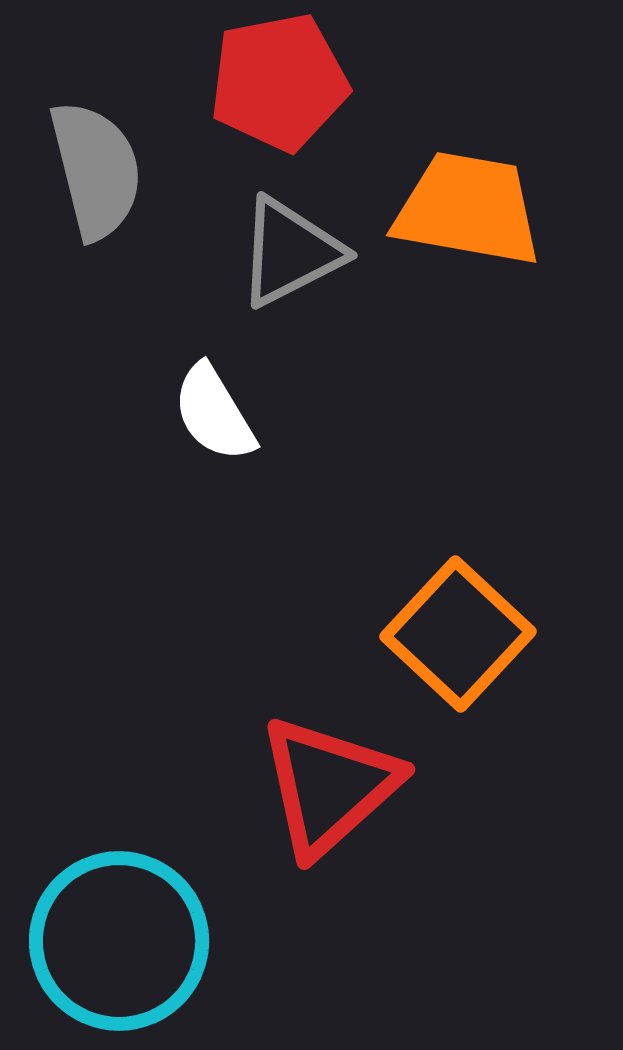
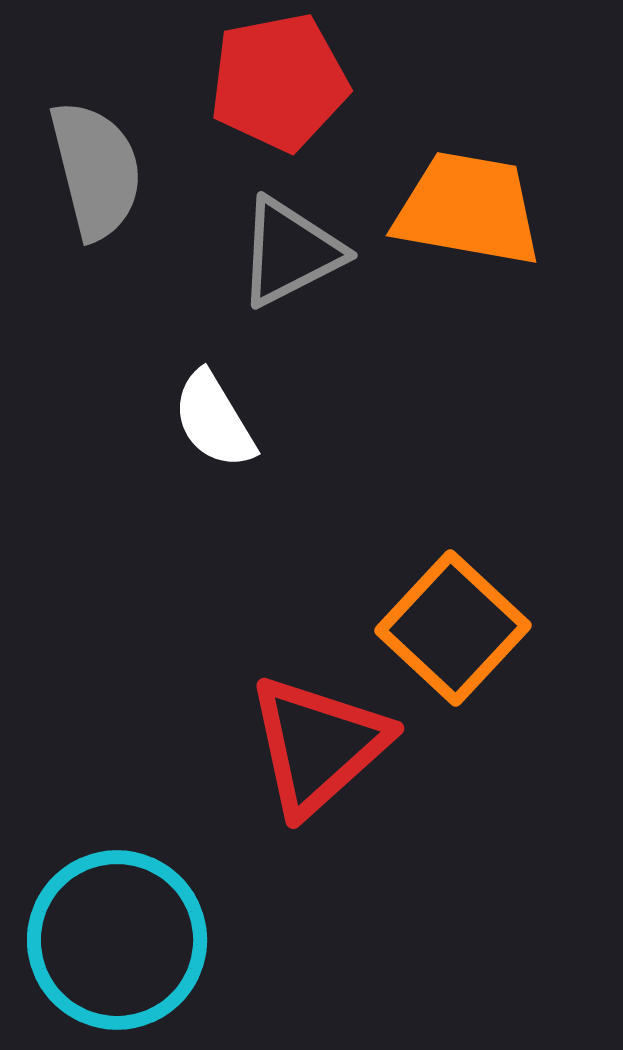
white semicircle: moved 7 px down
orange square: moved 5 px left, 6 px up
red triangle: moved 11 px left, 41 px up
cyan circle: moved 2 px left, 1 px up
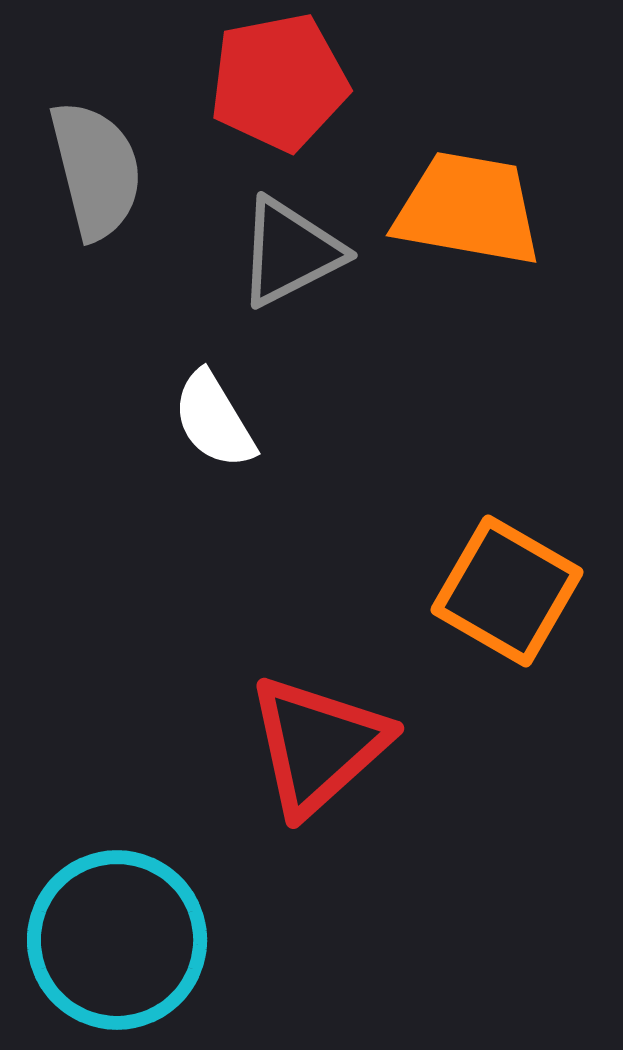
orange square: moved 54 px right, 37 px up; rotated 13 degrees counterclockwise
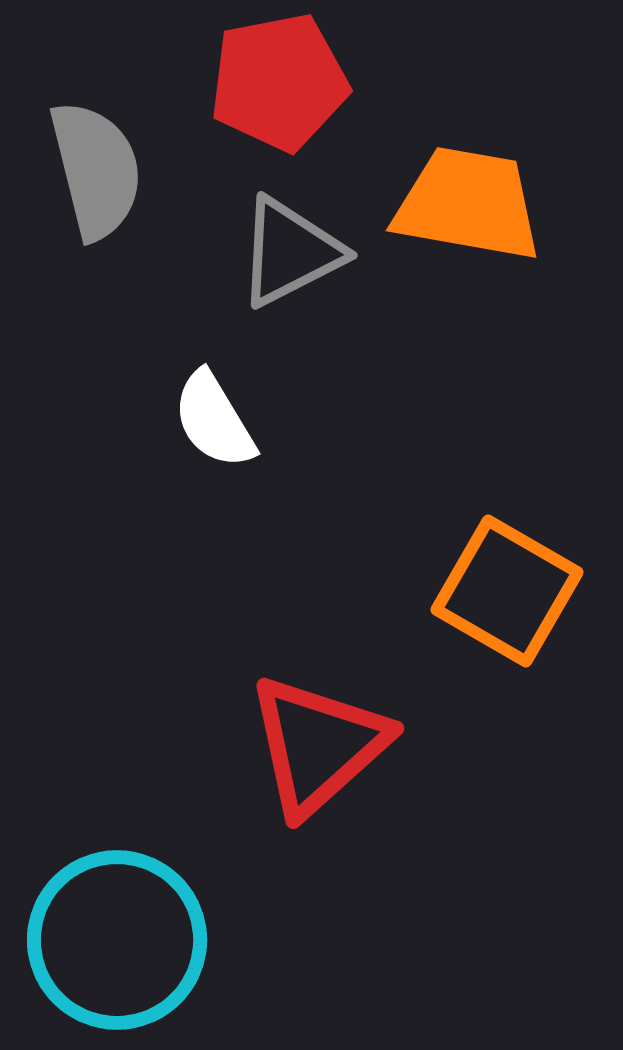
orange trapezoid: moved 5 px up
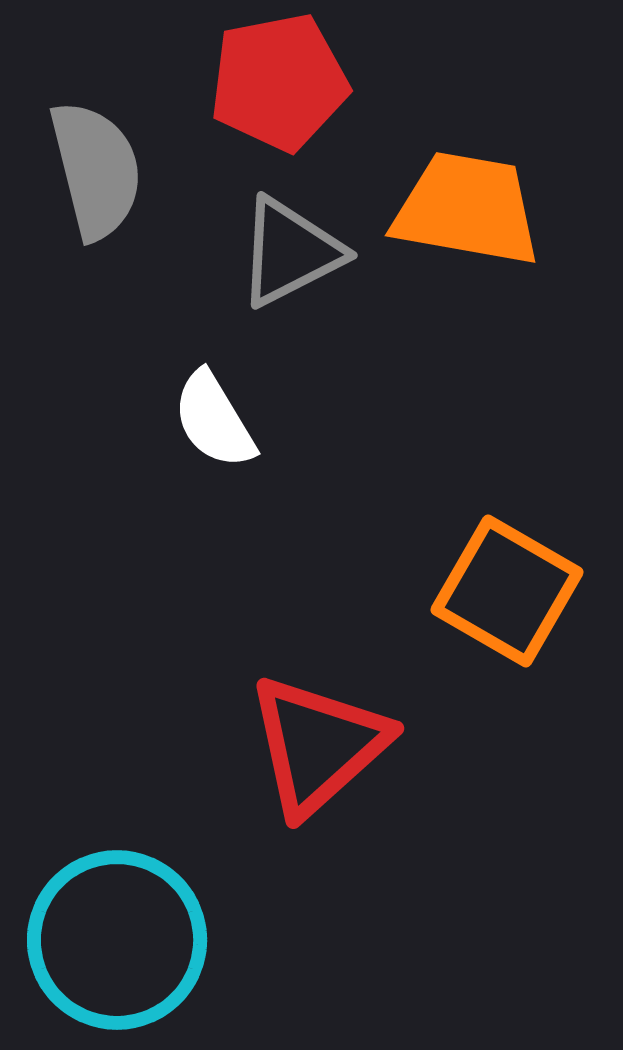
orange trapezoid: moved 1 px left, 5 px down
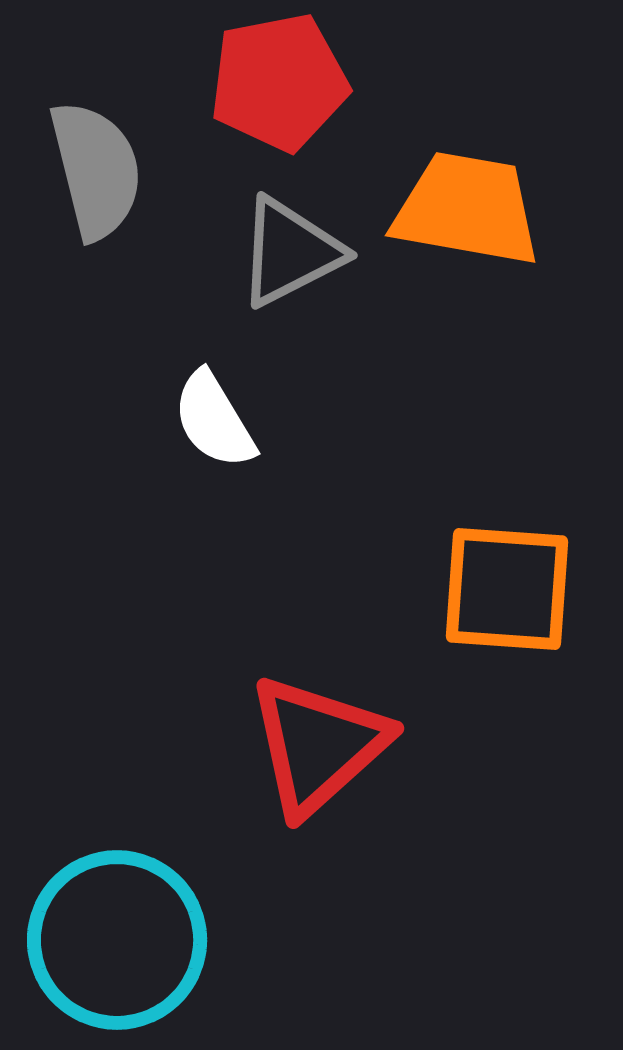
orange square: moved 2 px up; rotated 26 degrees counterclockwise
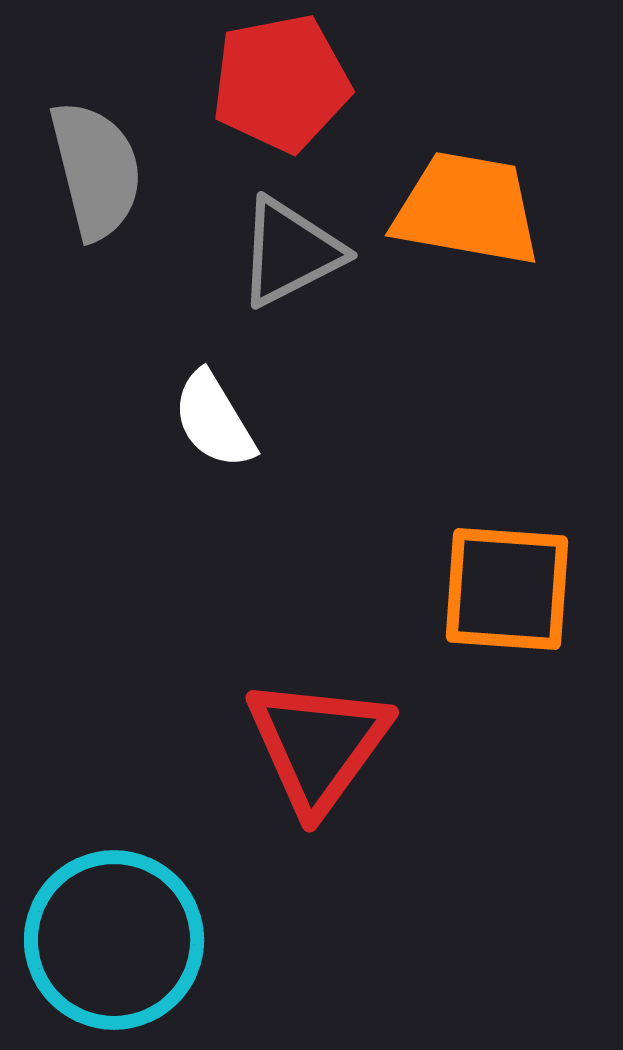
red pentagon: moved 2 px right, 1 px down
red triangle: rotated 12 degrees counterclockwise
cyan circle: moved 3 px left
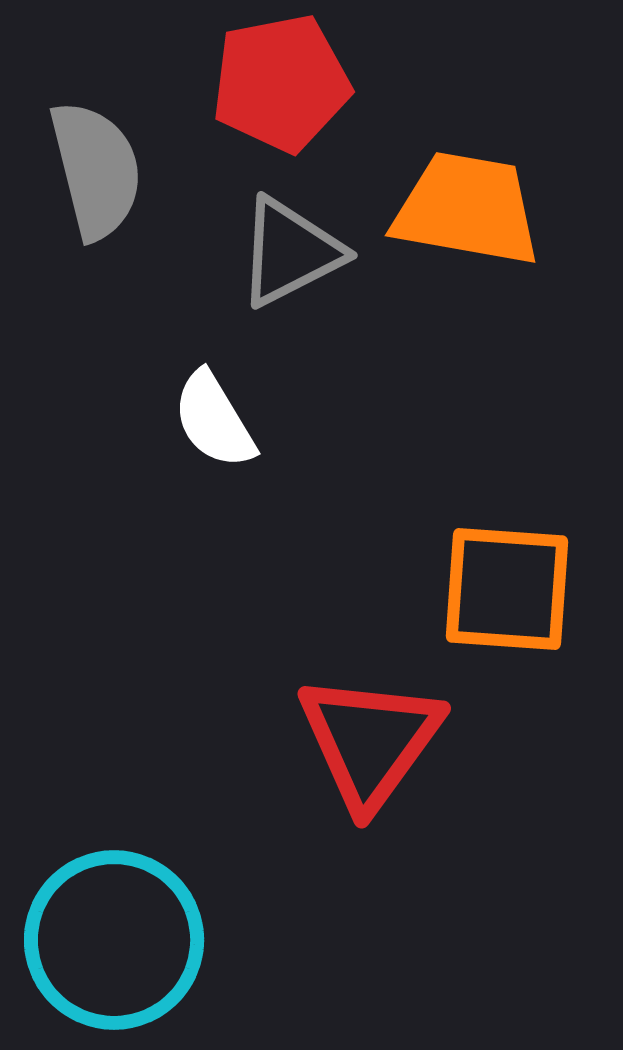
red triangle: moved 52 px right, 4 px up
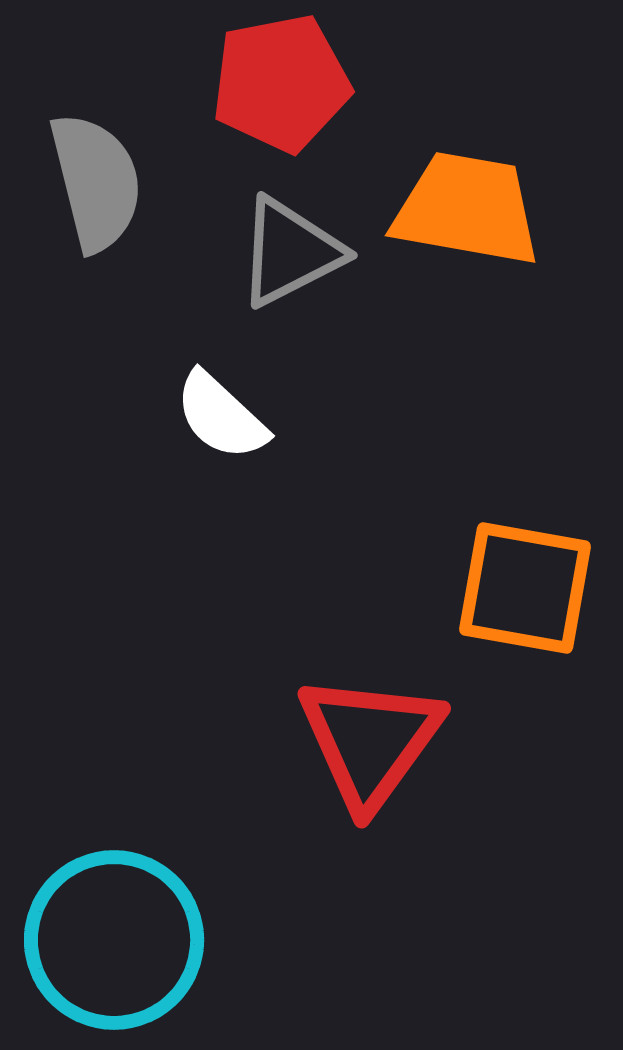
gray semicircle: moved 12 px down
white semicircle: moved 7 px right, 4 px up; rotated 16 degrees counterclockwise
orange square: moved 18 px right, 1 px up; rotated 6 degrees clockwise
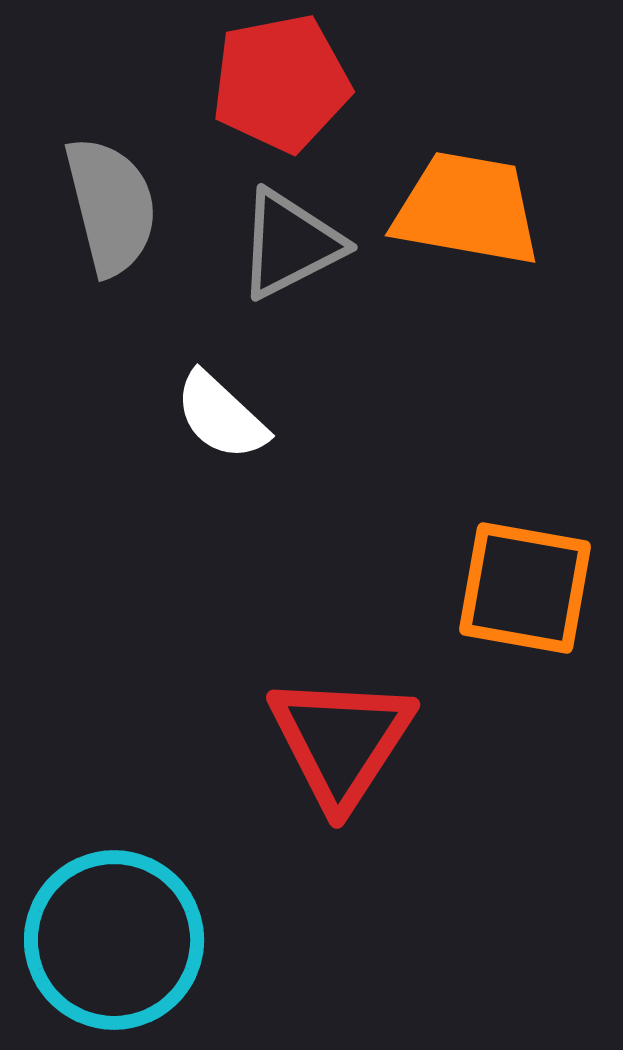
gray semicircle: moved 15 px right, 24 px down
gray triangle: moved 8 px up
red triangle: moved 29 px left; rotated 3 degrees counterclockwise
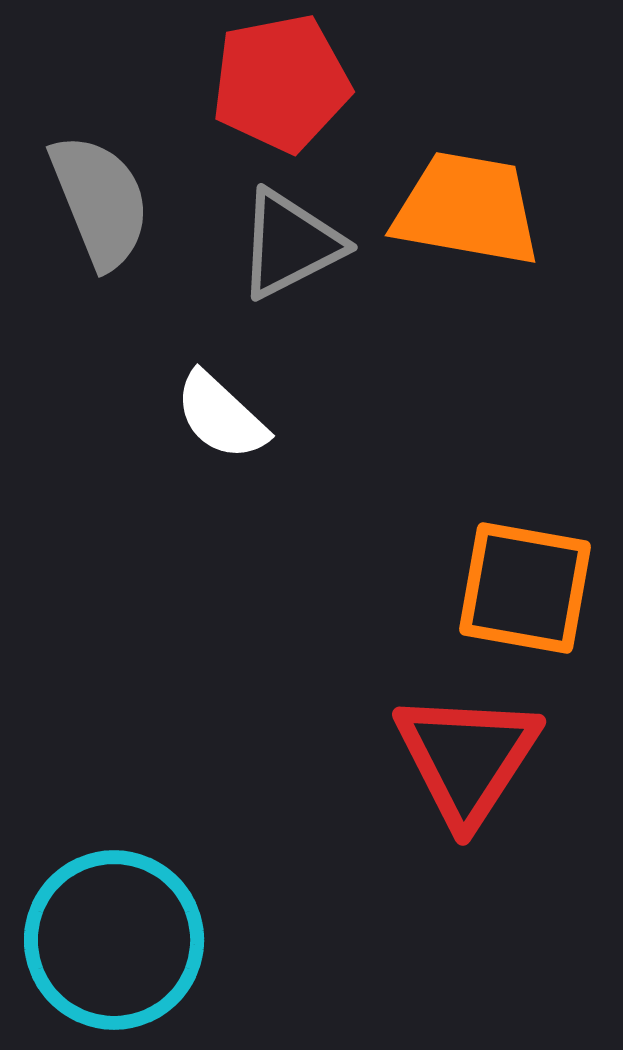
gray semicircle: moved 11 px left, 5 px up; rotated 8 degrees counterclockwise
red triangle: moved 126 px right, 17 px down
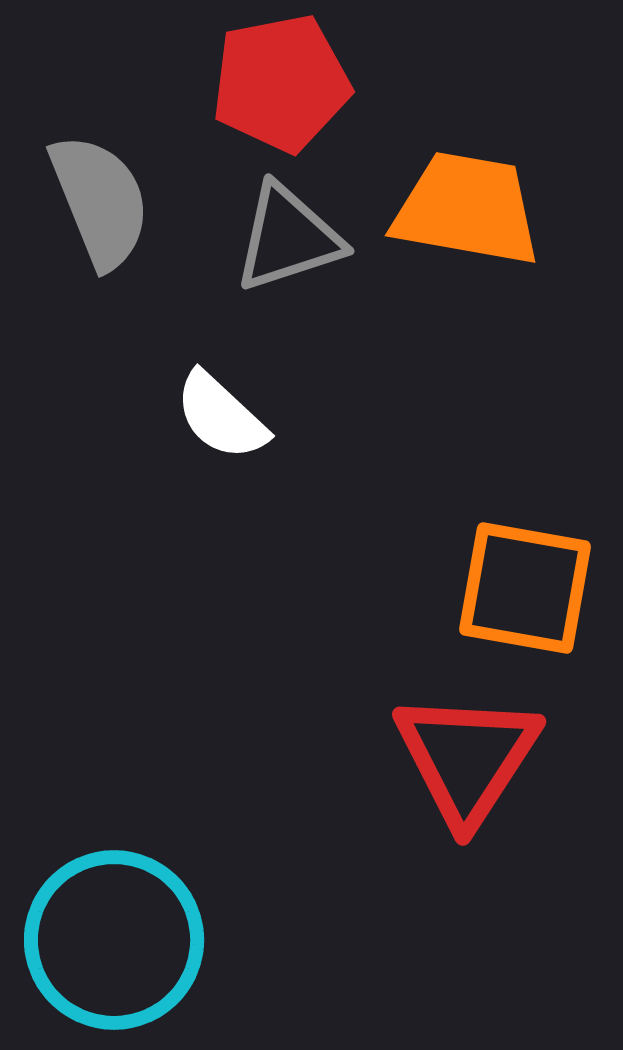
gray triangle: moved 2 px left, 6 px up; rotated 9 degrees clockwise
